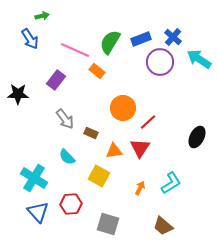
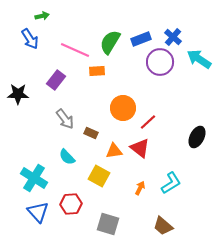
orange rectangle: rotated 42 degrees counterclockwise
red triangle: rotated 25 degrees counterclockwise
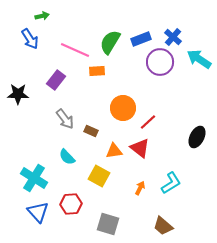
brown rectangle: moved 2 px up
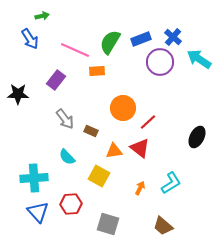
cyan cross: rotated 36 degrees counterclockwise
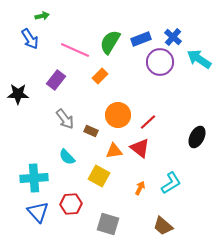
orange rectangle: moved 3 px right, 5 px down; rotated 42 degrees counterclockwise
orange circle: moved 5 px left, 7 px down
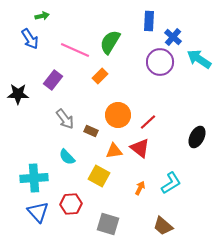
blue rectangle: moved 8 px right, 18 px up; rotated 66 degrees counterclockwise
purple rectangle: moved 3 px left
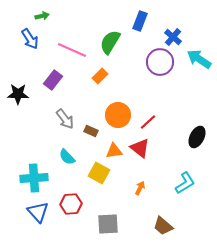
blue rectangle: moved 9 px left; rotated 18 degrees clockwise
pink line: moved 3 px left
yellow square: moved 3 px up
cyan L-shape: moved 14 px right
gray square: rotated 20 degrees counterclockwise
